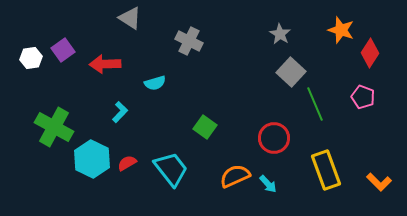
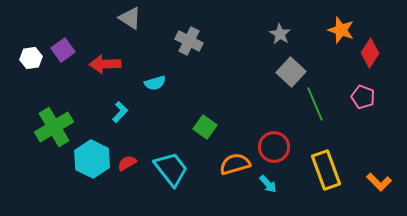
green cross: rotated 30 degrees clockwise
red circle: moved 9 px down
orange semicircle: moved 12 px up; rotated 8 degrees clockwise
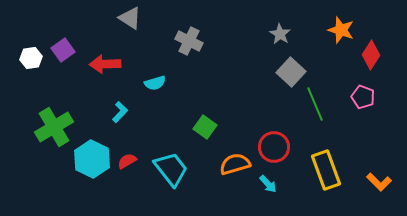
red diamond: moved 1 px right, 2 px down
red semicircle: moved 2 px up
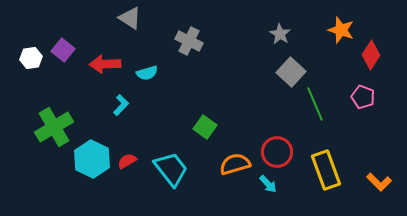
purple square: rotated 15 degrees counterclockwise
cyan semicircle: moved 8 px left, 10 px up
cyan L-shape: moved 1 px right, 7 px up
red circle: moved 3 px right, 5 px down
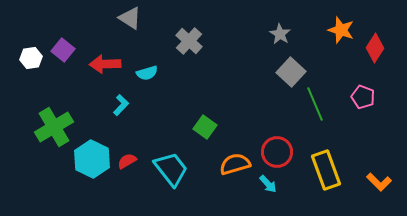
gray cross: rotated 16 degrees clockwise
red diamond: moved 4 px right, 7 px up
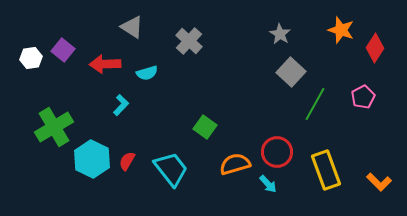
gray triangle: moved 2 px right, 9 px down
pink pentagon: rotated 25 degrees clockwise
green line: rotated 52 degrees clockwise
red semicircle: rotated 30 degrees counterclockwise
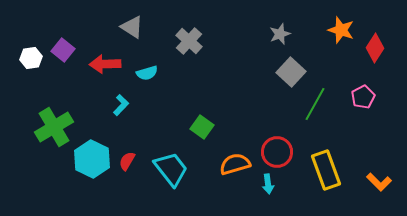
gray star: rotated 20 degrees clockwise
green square: moved 3 px left
cyan arrow: rotated 36 degrees clockwise
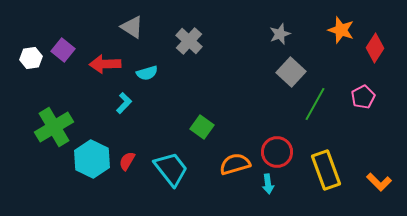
cyan L-shape: moved 3 px right, 2 px up
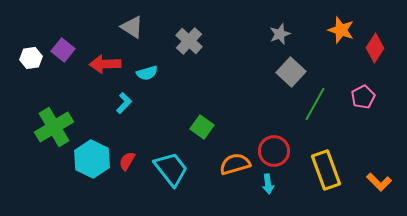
red circle: moved 3 px left, 1 px up
